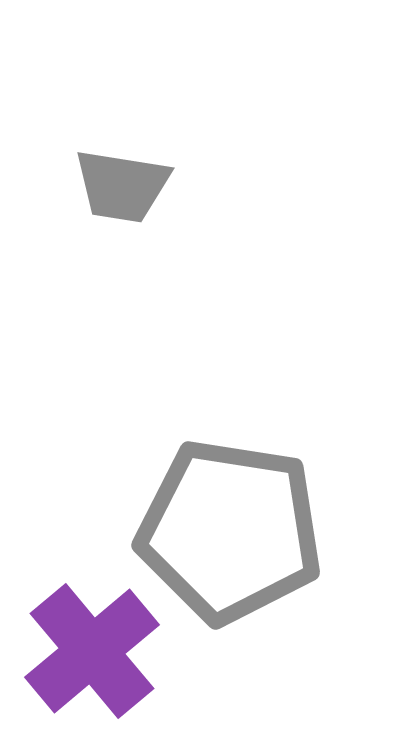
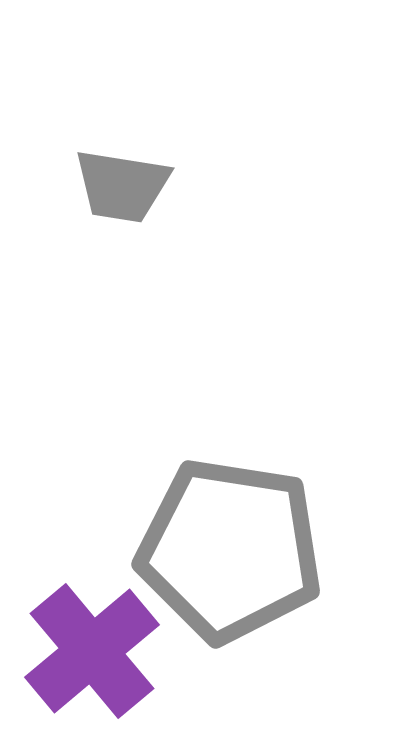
gray pentagon: moved 19 px down
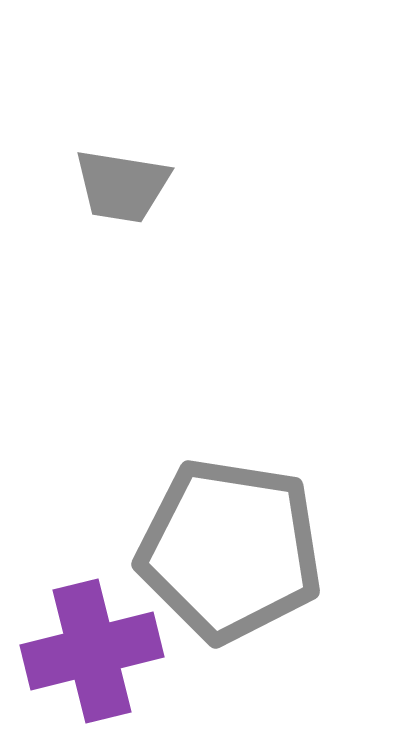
purple cross: rotated 26 degrees clockwise
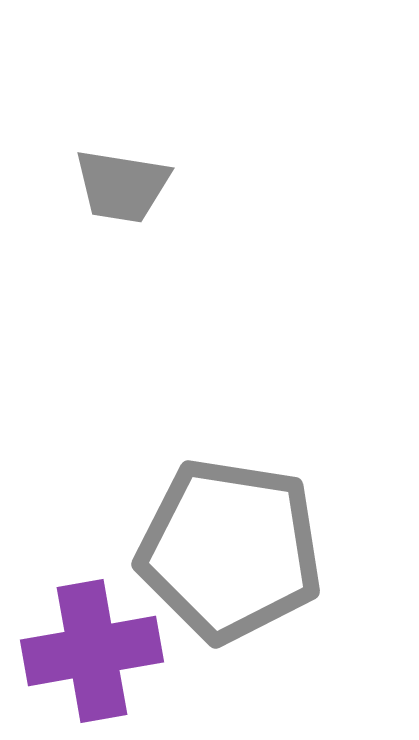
purple cross: rotated 4 degrees clockwise
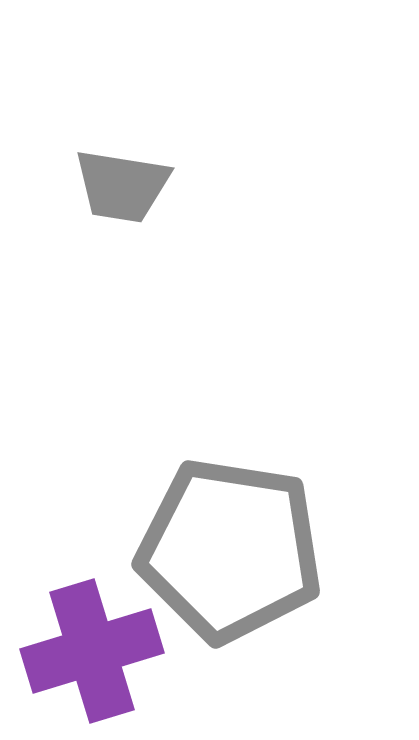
purple cross: rotated 7 degrees counterclockwise
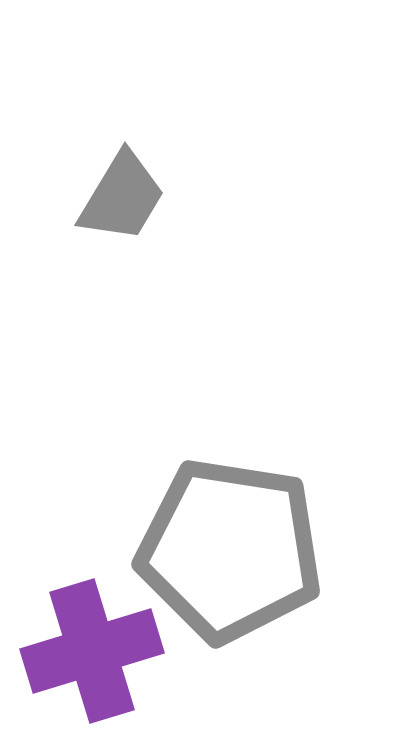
gray trapezoid: moved 11 px down; rotated 68 degrees counterclockwise
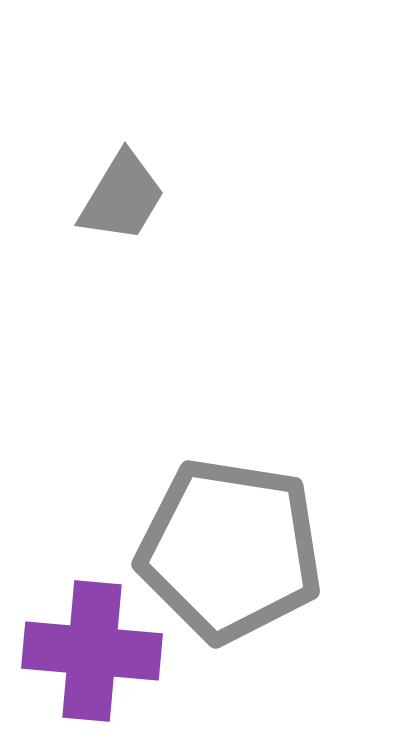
purple cross: rotated 22 degrees clockwise
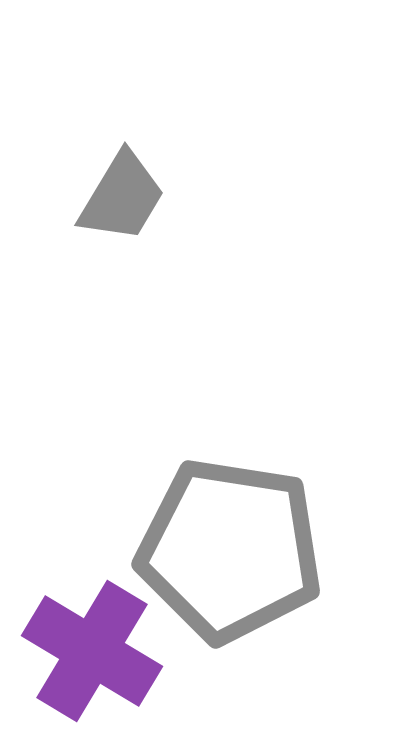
purple cross: rotated 26 degrees clockwise
